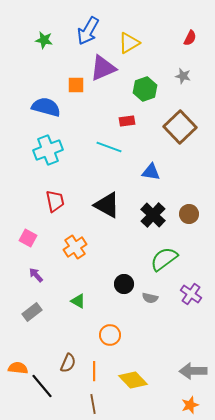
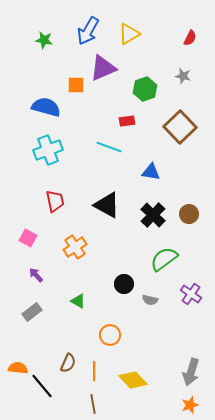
yellow triangle: moved 9 px up
gray semicircle: moved 2 px down
gray arrow: moved 2 px left, 1 px down; rotated 72 degrees counterclockwise
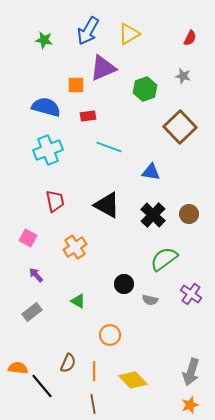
red rectangle: moved 39 px left, 5 px up
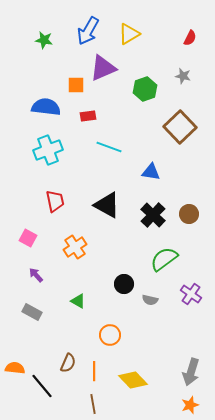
blue semicircle: rotated 8 degrees counterclockwise
gray rectangle: rotated 66 degrees clockwise
orange semicircle: moved 3 px left
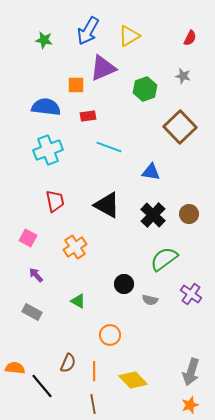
yellow triangle: moved 2 px down
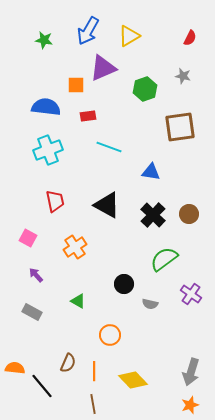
brown square: rotated 36 degrees clockwise
gray semicircle: moved 4 px down
